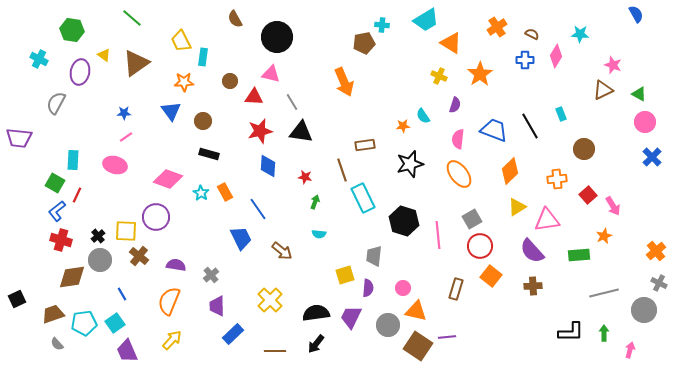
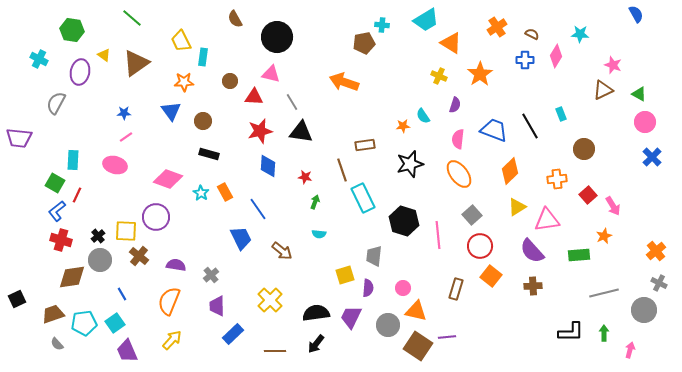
orange arrow at (344, 82): rotated 132 degrees clockwise
gray square at (472, 219): moved 4 px up; rotated 12 degrees counterclockwise
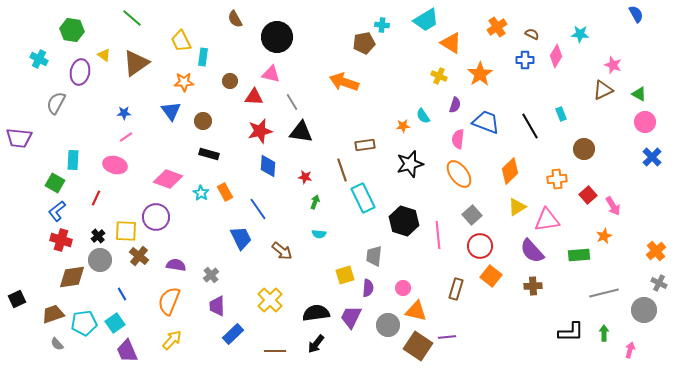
blue trapezoid at (494, 130): moved 8 px left, 8 px up
red line at (77, 195): moved 19 px right, 3 px down
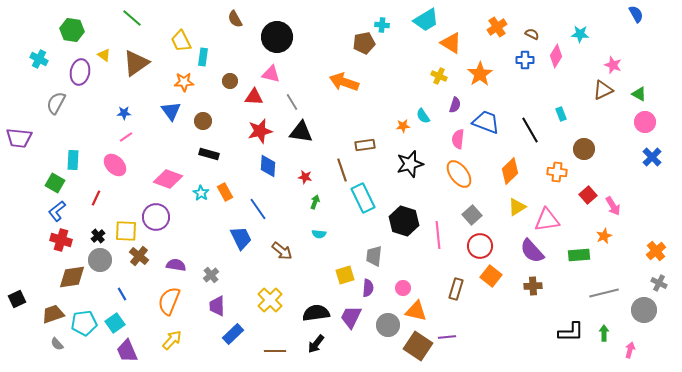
black line at (530, 126): moved 4 px down
pink ellipse at (115, 165): rotated 30 degrees clockwise
orange cross at (557, 179): moved 7 px up; rotated 12 degrees clockwise
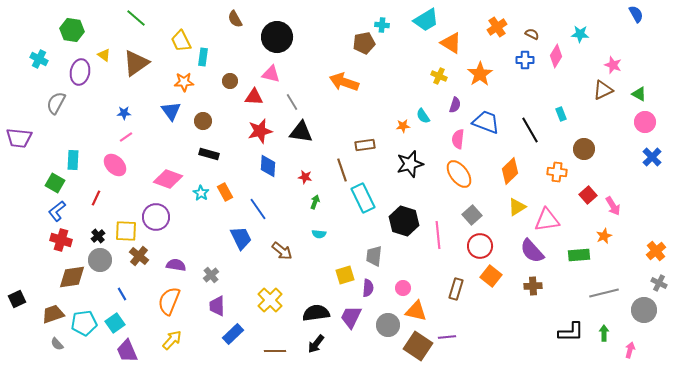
green line at (132, 18): moved 4 px right
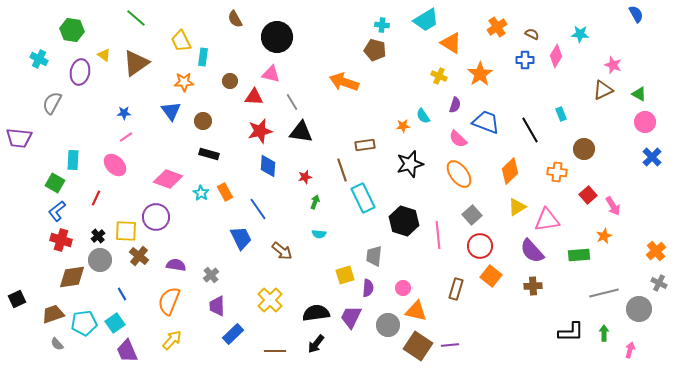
brown pentagon at (364, 43): moved 11 px right, 7 px down; rotated 25 degrees clockwise
gray semicircle at (56, 103): moved 4 px left
pink semicircle at (458, 139): rotated 54 degrees counterclockwise
red star at (305, 177): rotated 24 degrees counterclockwise
gray circle at (644, 310): moved 5 px left, 1 px up
purple line at (447, 337): moved 3 px right, 8 px down
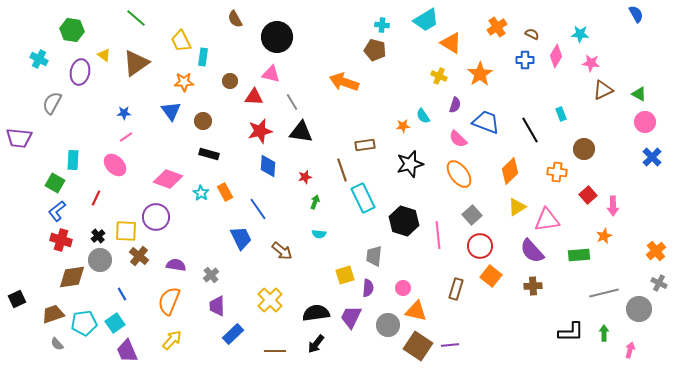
pink star at (613, 65): moved 22 px left, 2 px up; rotated 12 degrees counterclockwise
pink arrow at (613, 206): rotated 30 degrees clockwise
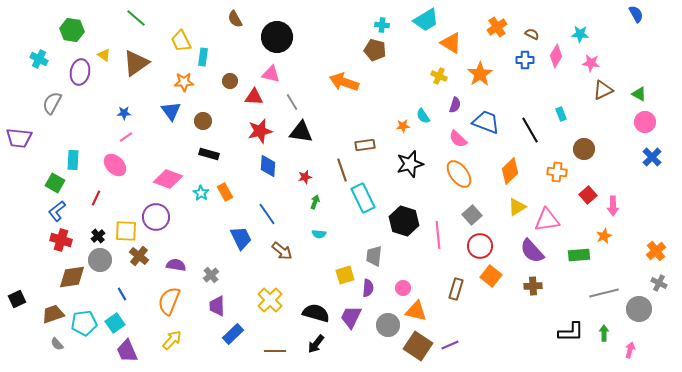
blue line at (258, 209): moved 9 px right, 5 px down
black semicircle at (316, 313): rotated 24 degrees clockwise
purple line at (450, 345): rotated 18 degrees counterclockwise
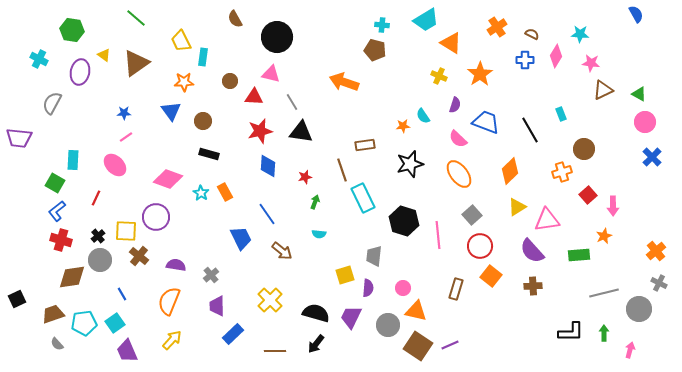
orange cross at (557, 172): moved 5 px right; rotated 24 degrees counterclockwise
